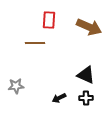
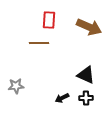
brown line: moved 4 px right
black arrow: moved 3 px right
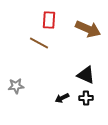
brown arrow: moved 1 px left, 2 px down
brown line: rotated 30 degrees clockwise
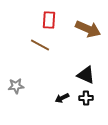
brown line: moved 1 px right, 2 px down
